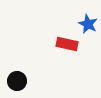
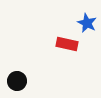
blue star: moved 1 px left, 1 px up
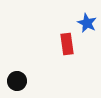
red rectangle: rotated 70 degrees clockwise
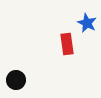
black circle: moved 1 px left, 1 px up
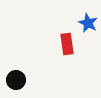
blue star: moved 1 px right
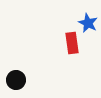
red rectangle: moved 5 px right, 1 px up
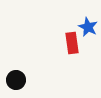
blue star: moved 4 px down
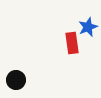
blue star: rotated 24 degrees clockwise
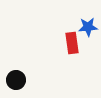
blue star: rotated 18 degrees clockwise
